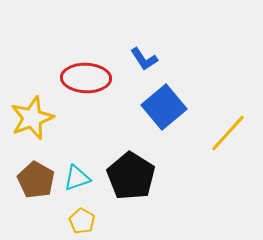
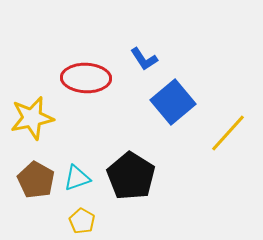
blue square: moved 9 px right, 5 px up
yellow star: rotated 9 degrees clockwise
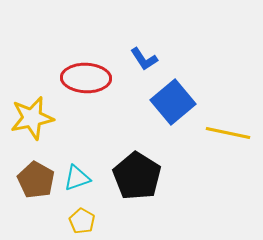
yellow line: rotated 60 degrees clockwise
black pentagon: moved 6 px right
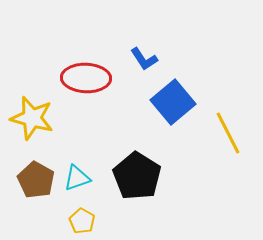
yellow star: rotated 27 degrees clockwise
yellow line: rotated 51 degrees clockwise
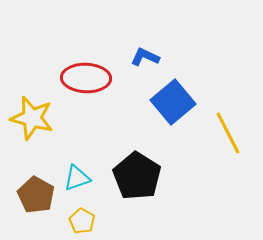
blue L-shape: moved 1 px right, 2 px up; rotated 148 degrees clockwise
brown pentagon: moved 15 px down
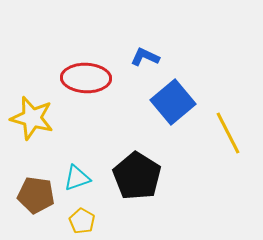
brown pentagon: rotated 21 degrees counterclockwise
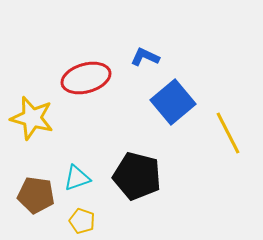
red ellipse: rotated 18 degrees counterclockwise
black pentagon: rotated 18 degrees counterclockwise
yellow pentagon: rotated 10 degrees counterclockwise
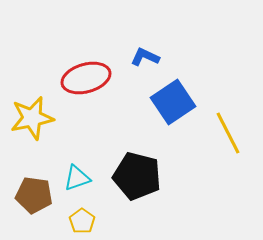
blue square: rotated 6 degrees clockwise
yellow star: rotated 27 degrees counterclockwise
brown pentagon: moved 2 px left
yellow pentagon: rotated 15 degrees clockwise
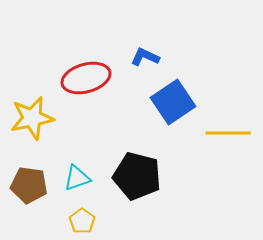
yellow line: rotated 63 degrees counterclockwise
brown pentagon: moved 5 px left, 10 px up
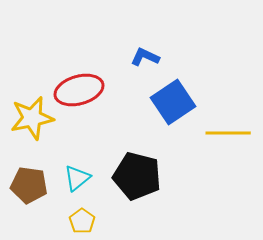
red ellipse: moved 7 px left, 12 px down
cyan triangle: rotated 20 degrees counterclockwise
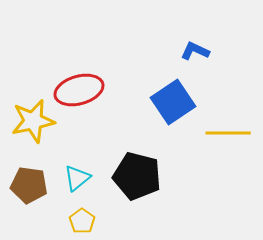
blue L-shape: moved 50 px right, 6 px up
yellow star: moved 1 px right, 3 px down
